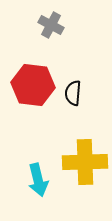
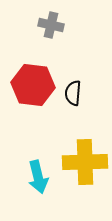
gray cross: rotated 15 degrees counterclockwise
cyan arrow: moved 3 px up
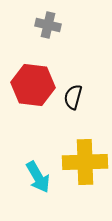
gray cross: moved 3 px left
black semicircle: moved 4 px down; rotated 10 degrees clockwise
cyan arrow: rotated 16 degrees counterclockwise
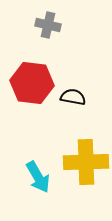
red hexagon: moved 1 px left, 2 px up
black semicircle: rotated 85 degrees clockwise
yellow cross: moved 1 px right
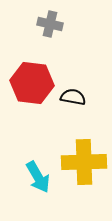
gray cross: moved 2 px right, 1 px up
yellow cross: moved 2 px left
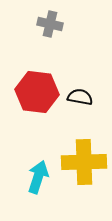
red hexagon: moved 5 px right, 9 px down
black semicircle: moved 7 px right
cyan arrow: rotated 132 degrees counterclockwise
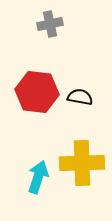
gray cross: rotated 25 degrees counterclockwise
yellow cross: moved 2 px left, 1 px down
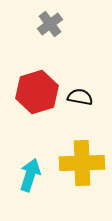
gray cross: rotated 25 degrees counterclockwise
red hexagon: rotated 24 degrees counterclockwise
cyan arrow: moved 8 px left, 2 px up
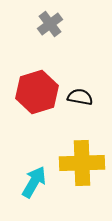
cyan arrow: moved 4 px right, 7 px down; rotated 12 degrees clockwise
